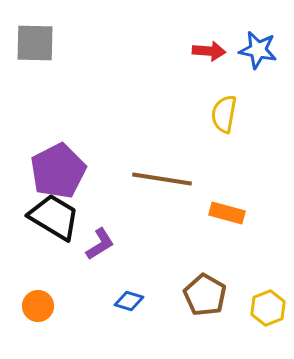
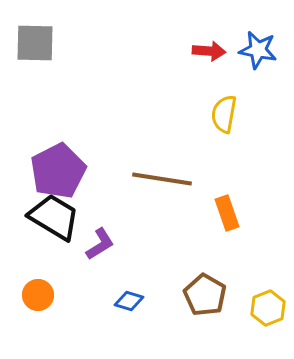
orange rectangle: rotated 56 degrees clockwise
orange circle: moved 11 px up
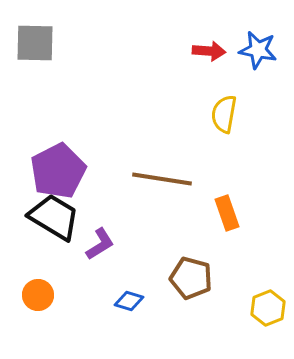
brown pentagon: moved 14 px left, 17 px up; rotated 15 degrees counterclockwise
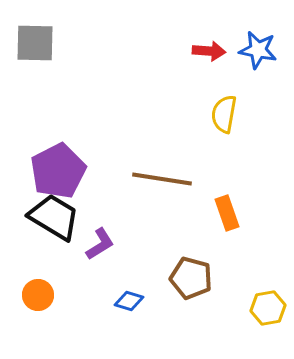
yellow hexagon: rotated 12 degrees clockwise
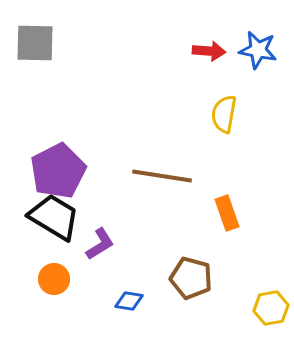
brown line: moved 3 px up
orange circle: moved 16 px right, 16 px up
blue diamond: rotated 8 degrees counterclockwise
yellow hexagon: moved 3 px right
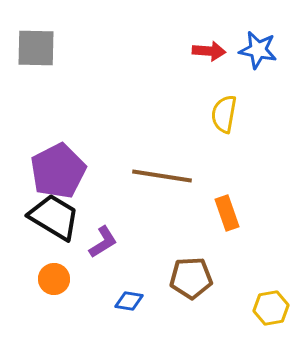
gray square: moved 1 px right, 5 px down
purple L-shape: moved 3 px right, 2 px up
brown pentagon: rotated 18 degrees counterclockwise
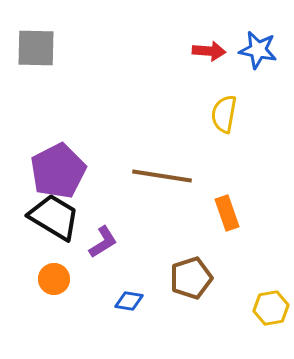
brown pentagon: rotated 15 degrees counterclockwise
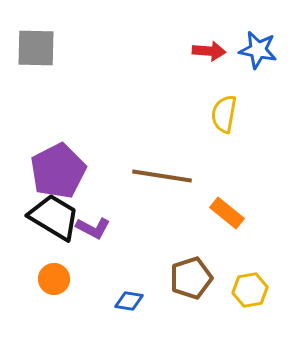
orange rectangle: rotated 32 degrees counterclockwise
purple L-shape: moved 10 px left, 14 px up; rotated 60 degrees clockwise
yellow hexagon: moved 21 px left, 18 px up
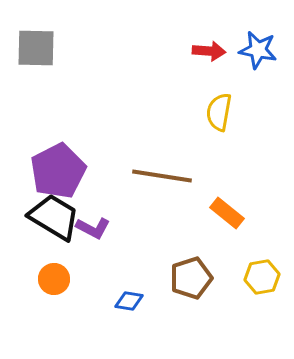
yellow semicircle: moved 5 px left, 2 px up
yellow hexagon: moved 12 px right, 13 px up
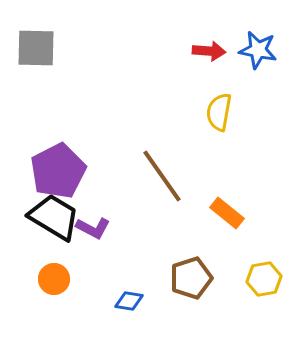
brown line: rotated 46 degrees clockwise
yellow hexagon: moved 2 px right, 2 px down
